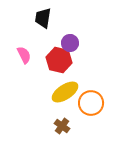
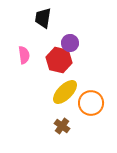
pink semicircle: rotated 18 degrees clockwise
yellow ellipse: rotated 12 degrees counterclockwise
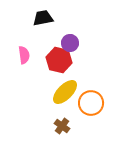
black trapezoid: rotated 70 degrees clockwise
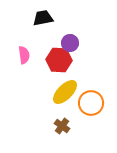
red hexagon: rotated 10 degrees counterclockwise
